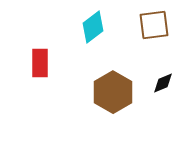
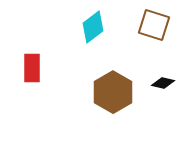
brown square: rotated 24 degrees clockwise
red rectangle: moved 8 px left, 5 px down
black diamond: rotated 35 degrees clockwise
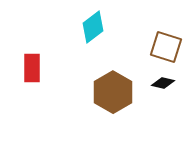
brown square: moved 12 px right, 22 px down
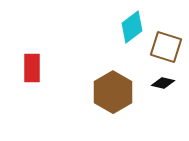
cyan diamond: moved 39 px right
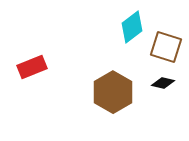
red rectangle: moved 1 px up; rotated 68 degrees clockwise
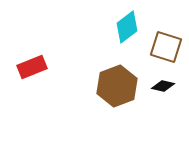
cyan diamond: moved 5 px left
black diamond: moved 3 px down
brown hexagon: moved 4 px right, 6 px up; rotated 9 degrees clockwise
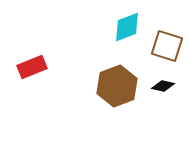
cyan diamond: rotated 16 degrees clockwise
brown square: moved 1 px right, 1 px up
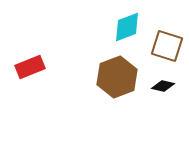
red rectangle: moved 2 px left
brown hexagon: moved 9 px up
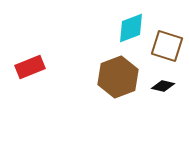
cyan diamond: moved 4 px right, 1 px down
brown hexagon: moved 1 px right
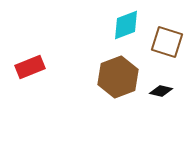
cyan diamond: moved 5 px left, 3 px up
brown square: moved 4 px up
black diamond: moved 2 px left, 5 px down
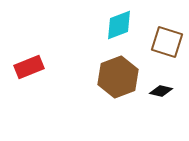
cyan diamond: moved 7 px left
red rectangle: moved 1 px left
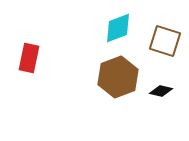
cyan diamond: moved 1 px left, 3 px down
brown square: moved 2 px left, 1 px up
red rectangle: moved 9 px up; rotated 56 degrees counterclockwise
